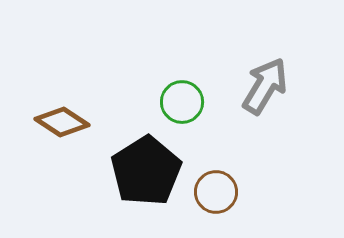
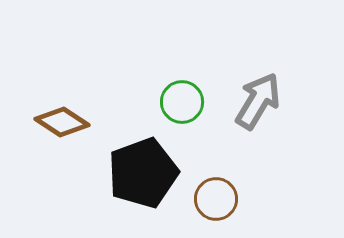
gray arrow: moved 7 px left, 15 px down
black pentagon: moved 3 px left, 2 px down; rotated 12 degrees clockwise
brown circle: moved 7 px down
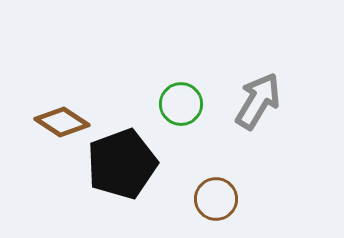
green circle: moved 1 px left, 2 px down
black pentagon: moved 21 px left, 9 px up
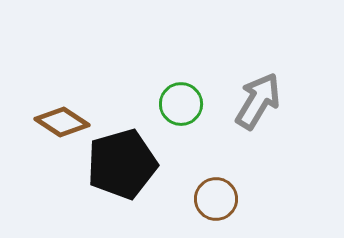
black pentagon: rotated 4 degrees clockwise
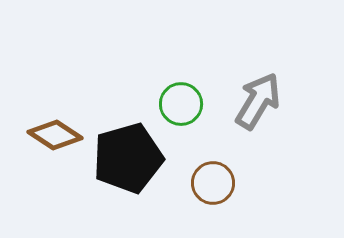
brown diamond: moved 7 px left, 13 px down
black pentagon: moved 6 px right, 6 px up
brown circle: moved 3 px left, 16 px up
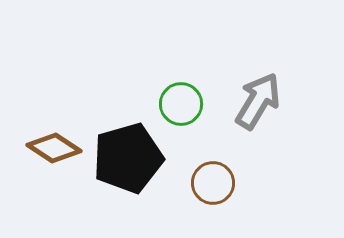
brown diamond: moved 1 px left, 13 px down
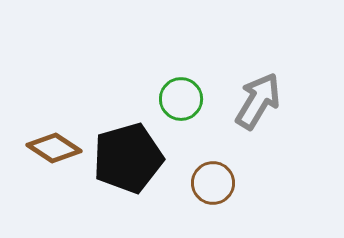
green circle: moved 5 px up
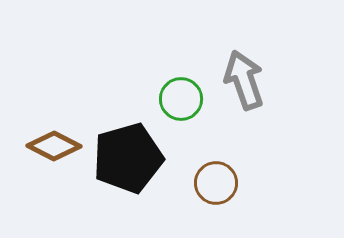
gray arrow: moved 14 px left, 21 px up; rotated 50 degrees counterclockwise
brown diamond: moved 2 px up; rotated 6 degrees counterclockwise
brown circle: moved 3 px right
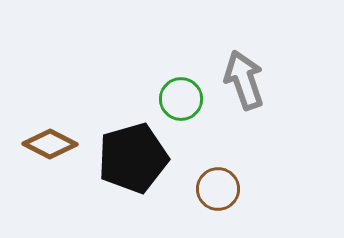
brown diamond: moved 4 px left, 2 px up
black pentagon: moved 5 px right
brown circle: moved 2 px right, 6 px down
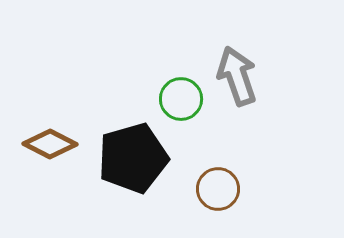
gray arrow: moved 7 px left, 4 px up
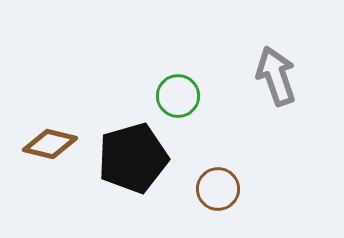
gray arrow: moved 39 px right
green circle: moved 3 px left, 3 px up
brown diamond: rotated 14 degrees counterclockwise
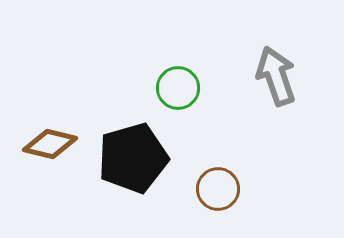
green circle: moved 8 px up
